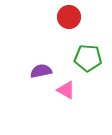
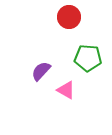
purple semicircle: rotated 35 degrees counterclockwise
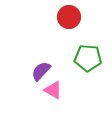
pink triangle: moved 13 px left
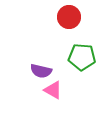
green pentagon: moved 6 px left, 1 px up
purple semicircle: rotated 120 degrees counterclockwise
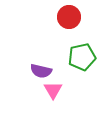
green pentagon: rotated 16 degrees counterclockwise
pink triangle: rotated 30 degrees clockwise
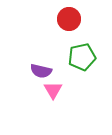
red circle: moved 2 px down
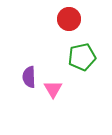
purple semicircle: moved 12 px left, 6 px down; rotated 75 degrees clockwise
pink triangle: moved 1 px up
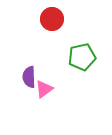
red circle: moved 17 px left
pink triangle: moved 9 px left; rotated 24 degrees clockwise
